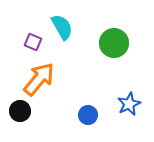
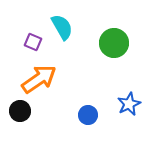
orange arrow: rotated 15 degrees clockwise
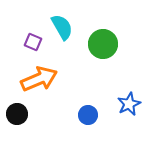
green circle: moved 11 px left, 1 px down
orange arrow: rotated 12 degrees clockwise
black circle: moved 3 px left, 3 px down
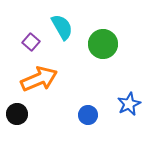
purple square: moved 2 px left; rotated 18 degrees clockwise
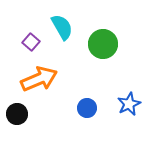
blue circle: moved 1 px left, 7 px up
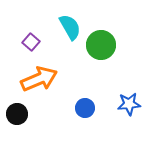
cyan semicircle: moved 8 px right
green circle: moved 2 px left, 1 px down
blue star: rotated 20 degrees clockwise
blue circle: moved 2 px left
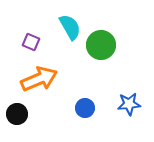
purple square: rotated 18 degrees counterclockwise
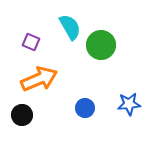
black circle: moved 5 px right, 1 px down
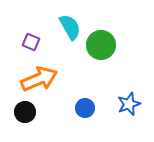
blue star: rotated 15 degrees counterclockwise
black circle: moved 3 px right, 3 px up
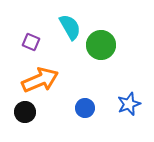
orange arrow: moved 1 px right, 1 px down
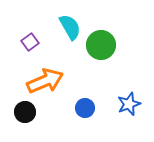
purple square: moved 1 px left; rotated 30 degrees clockwise
orange arrow: moved 5 px right, 1 px down
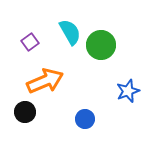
cyan semicircle: moved 5 px down
blue star: moved 1 px left, 13 px up
blue circle: moved 11 px down
